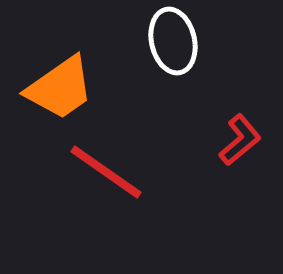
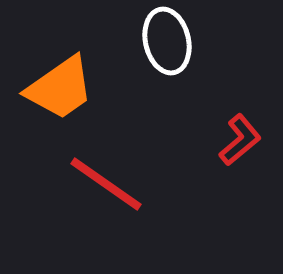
white ellipse: moved 6 px left
red line: moved 12 px down
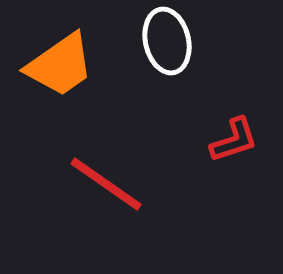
orange trapezoid: moved 23 px up
red L-shape: moved 6 px left; rotated 22 degrees clockwise
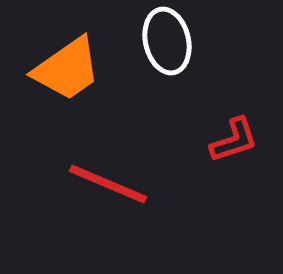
orange trapezoid: moved 7 px right, 4 px down
red line: moved 2 px right; rotated 12 degrees counterclockwise
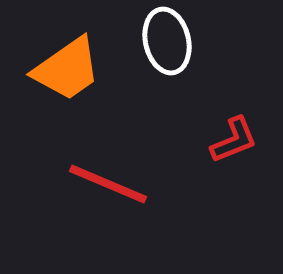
red L-shape: rotated 4 degrees counterclockwise
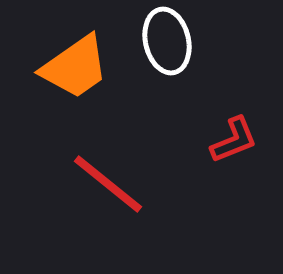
orange trapezoid: moved 8 px right, 2 px up
red line: rotated 16 degrees clockwise
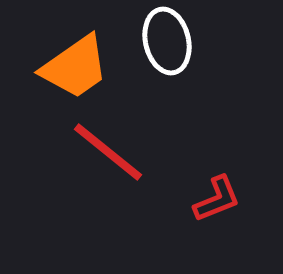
red L-shape: moved 17 px left, 59 px down
red line: moved 32 px up
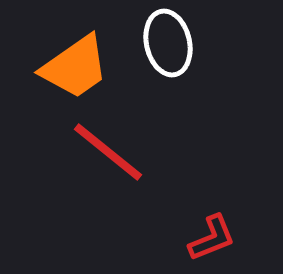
white ellipse: moved 1 px right, 2 px down
red L-shape: moved 5 px left, 39 px down
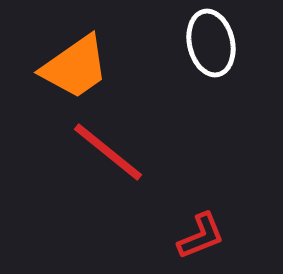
white ellipse: moved 43 px right
red L-shape: moved 11 px left, 2 px up
